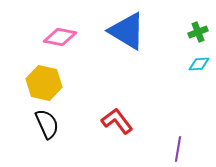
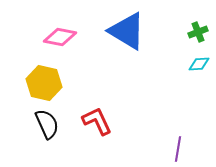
red L-shape: moved 20 px left; rotated 12 degrees clockwise
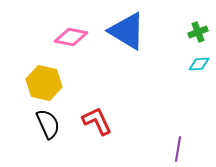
pink diamond: moved 11 px right
black semicircle: moved 1 px right
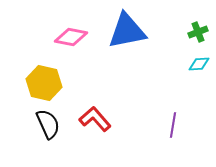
blue triangle: rotated 42 degrees counterclockwise
red L-shape: moved 2 px left, 2 px up; rotated 16 degrees counterclockwise
purple line: moved 5 px left, 24 px up
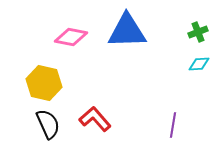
blue triangle: rotated 9 degrees clockwise
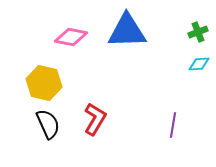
red L-shape: rotated 72 degrees clockwise
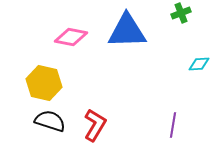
green cross: moved 17 px left, 19 px up
red L-shape: moved 6 px down
black semicircle: moved 2 px right, 3 px up; rotated 48 degrees counterclockwise
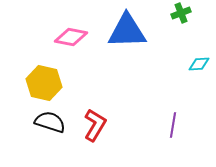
black semicircle: moved 1 px down
